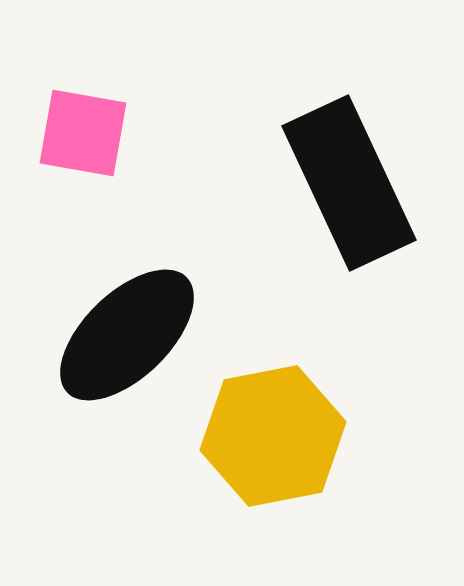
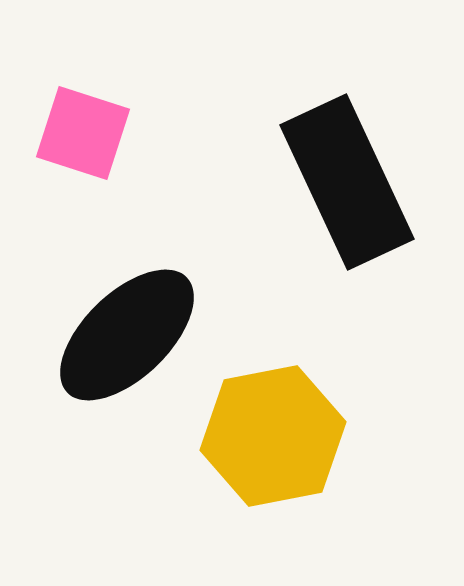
pink square: rotated 8 degrees clockwise
black rectangle: moved 2 px left, 1 px up
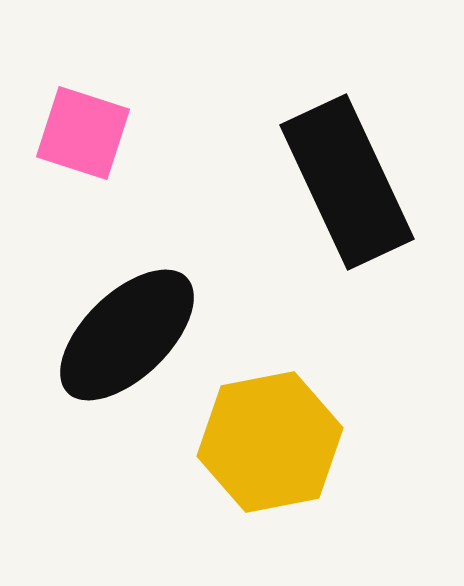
yellow hexagon: moved 3 px left, 6 px down
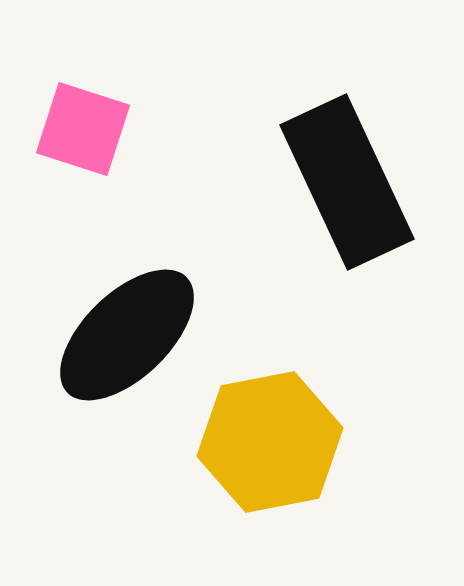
pink square: moved 4 px up
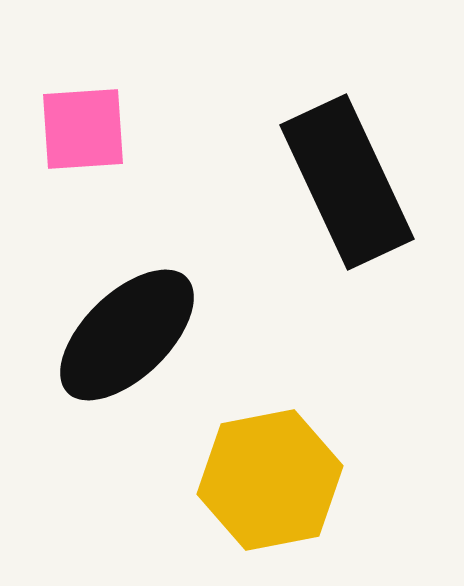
pink square: rotated 22 degrees counterclockwise
yellow hexagon: moved 38 px down
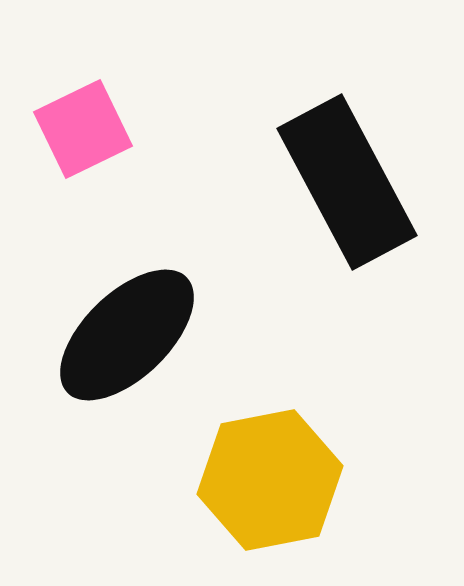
pink square: rotated 22 degrees counterclockwise
black rectangle: rotated 3 degrees counterclockwise
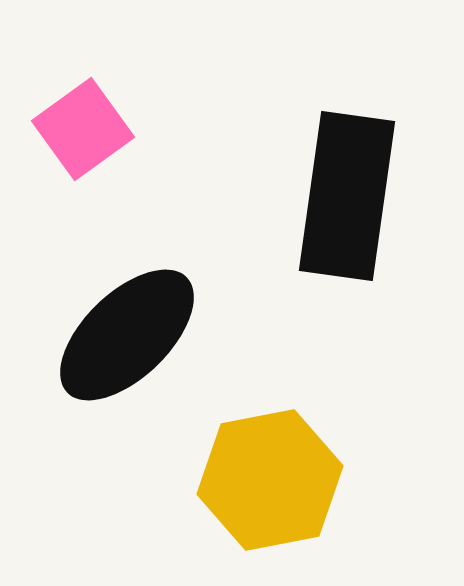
pink square: rotated 10 degrees counterclockwise
black rectangle: moved 14 px down; rotated 36 degrees clockwise
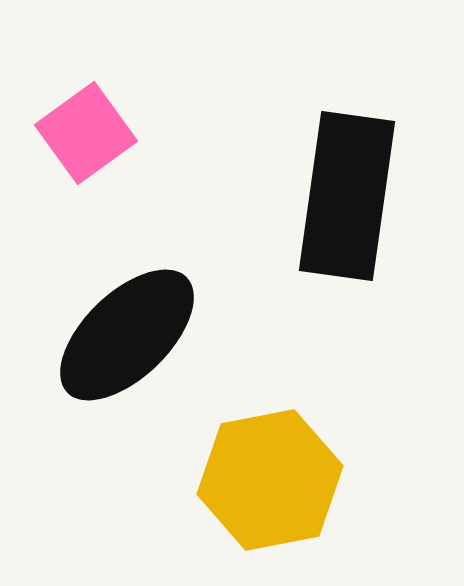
pink square: moved 3 px right, 4 px down
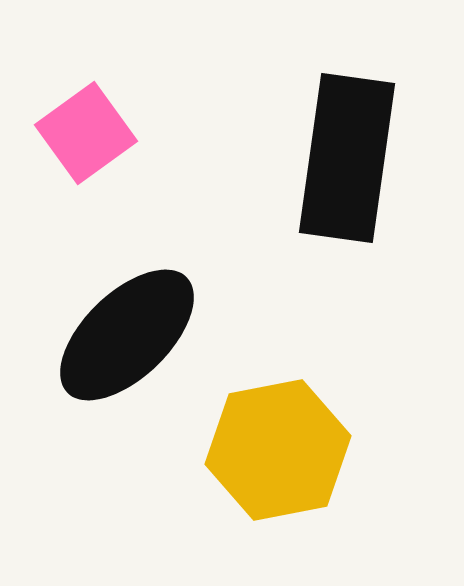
black rectangle: moved 38 px up
yellow hexagon: moved 8 px right, 30 px up
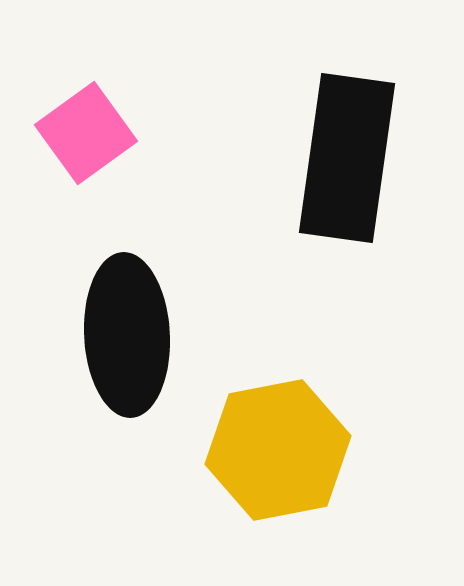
black ellipse: rotated 49 degrees counterclockwise
